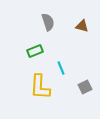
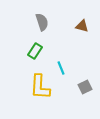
gray semicircle: moved 6 px left
green rectangle: rotated 35 degrees counterclockwise
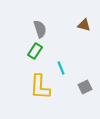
gray semicircle: moved 2 px left, 7 px down
brown triangle: moved 2 px right, 1 px up
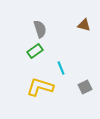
green rectangle: rotated 21 degrees clockwise
yellow L-shape: rotated 104 degrees clockwise
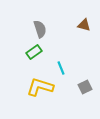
green rectangle: moved 1 px left, 1 px down
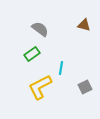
gray semicircle: rotated 36 degrees counterclockwise
green rectangle: moved 2 px left, 2 px down
cyan line: rotated 32 degrees clockwise
yellow L-shape: rotated 44 degrees counterclockwise
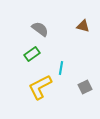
brown triangle: moved 1 px left, 1 px down
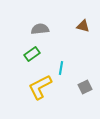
gray semicircle: rotated 42 degrees counterclockwise
